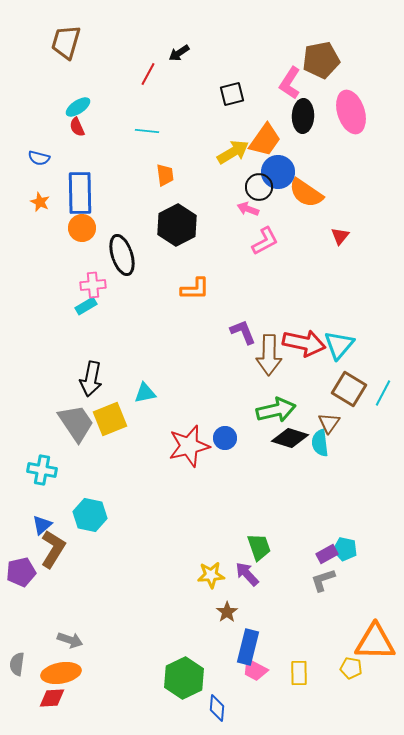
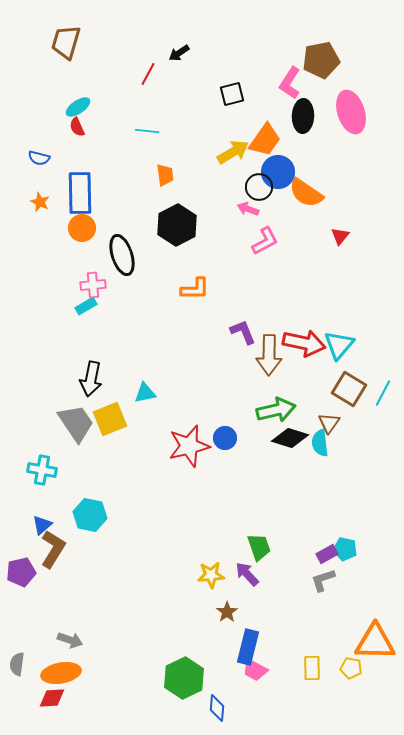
yellow rectangle at (299, 673): moved 13 px right, 5 px up
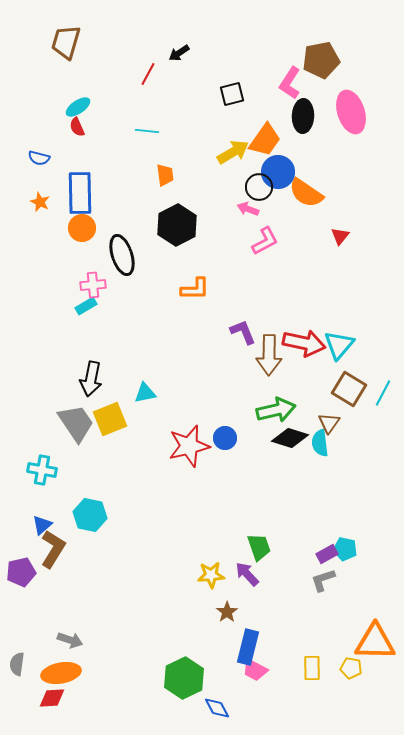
blue diamond at (217, 708): rotated 32 degrees counterclockwise
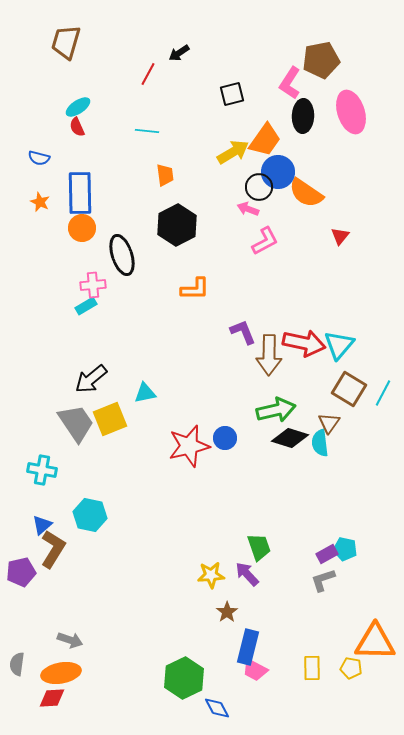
black arrow at (91, 379): rotated 40 degrees clockwise
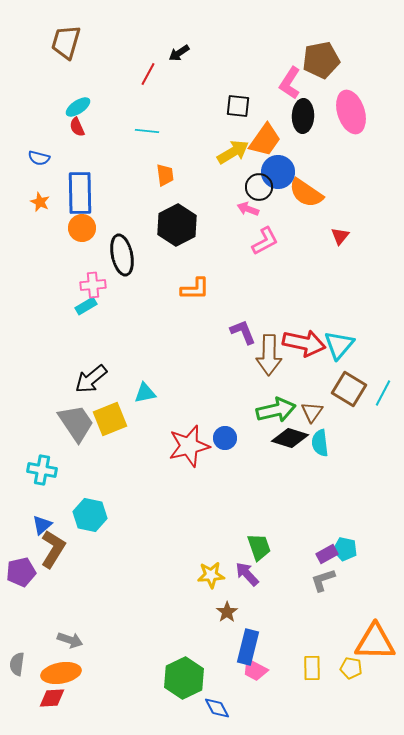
black square at (232, 94): moved 6 px right, 12 px down; rotated 20 degrees clockwise
black ellipse at (122, 255): rotated 6 degrees clockwise
brown triangle at (329, 423): moved 17 px left, 11 px up
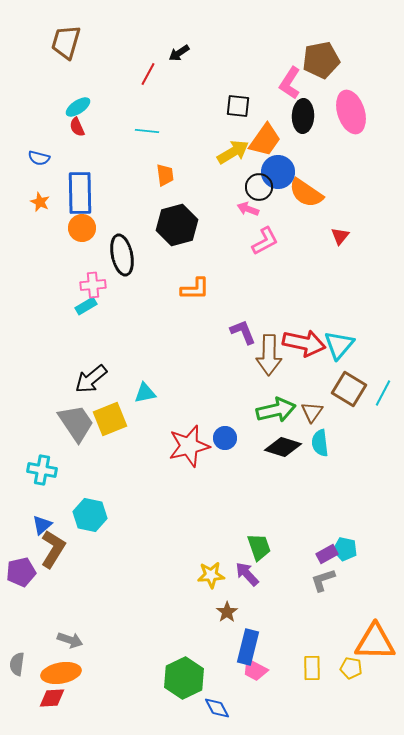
black hexagon at (177, 225): rotated 12 degrees clockwise
black diamond at (290, 438): moved 7 px left, 9 px down
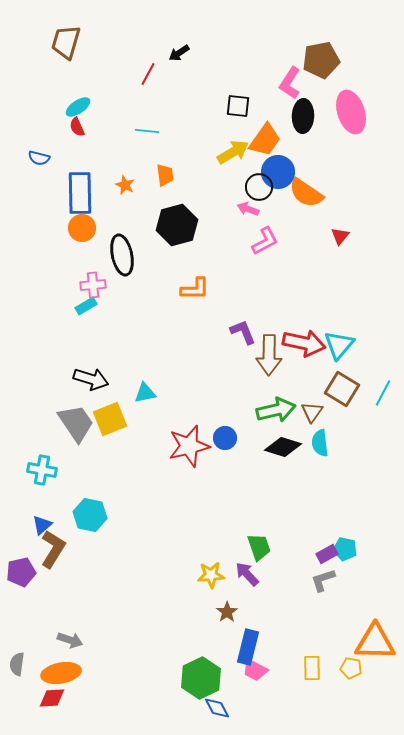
orange star at (40, 202): moved 85 px right, 17 px up
black arrow at (91, 379): rotated 124 degrees counterclockwise
brown square at (349, 389): moved 7 px left
green hexagon at (184, 678): moved 17 px right
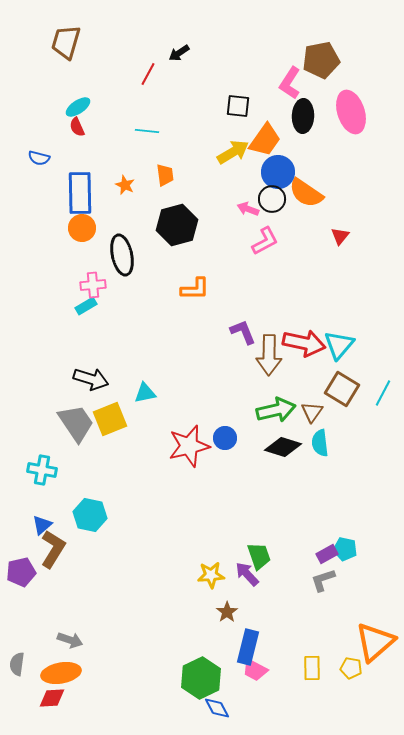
black circle at (259, 187): moved 13 px right, 12 px down
green trapezoid at (259, 547): moved 9 px down
orange triangle at (375, 642): rotated 42 degrees counterclockwise
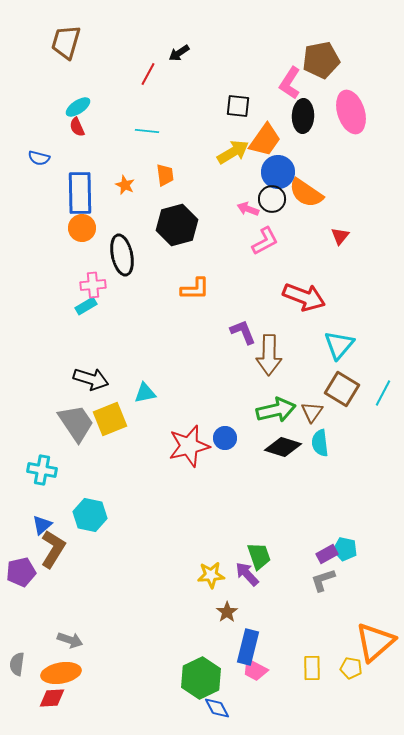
red arrow at (304, 343): moved 46 px up; rotated 9 degrees clockwise
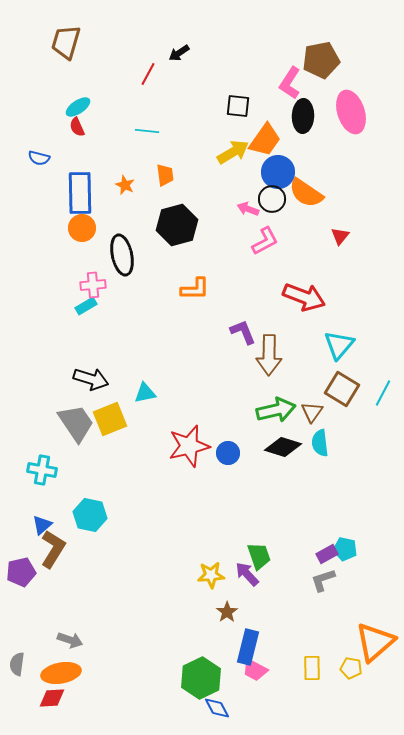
blue circle at (225, 438): moved 3 px right, 15 px down
